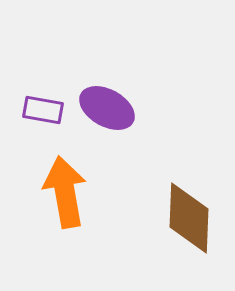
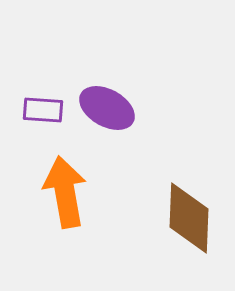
purple rectangle: rotated 6 degrees counterclockwise
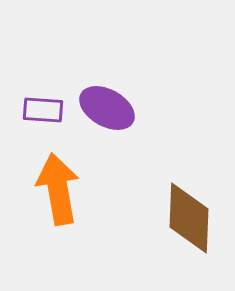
orange arrow: moved 7 px left, 3 px up
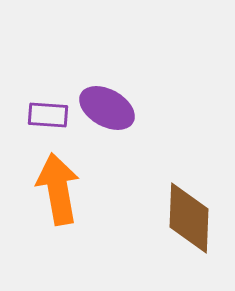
purple rectangle: moved 5 px right, 5 px down
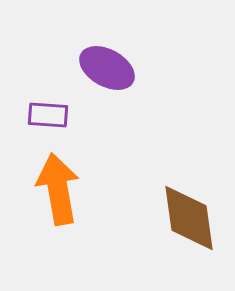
purple ellipse: moved 40 px up
brown diamond: rotated 10 degrees counterclockwise
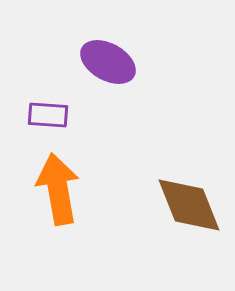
purple ellipse: moved 1 px right, 6 px up
brown diamond: moved 13 px up; rotated 14 degrees counterclockwise
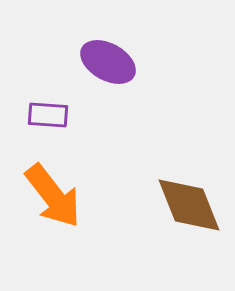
orange arrow: moved 5 px left, 7 px down; rotated 152 degrees clockwise
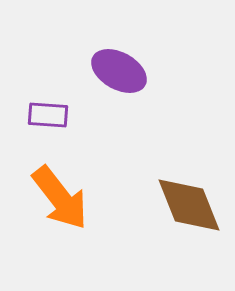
purple ellipse: moved 11 px right, 9 px down
orange arrow: moved 7 px right, 2 px down
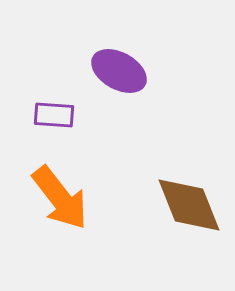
purple rectangle: moved 6 px right
